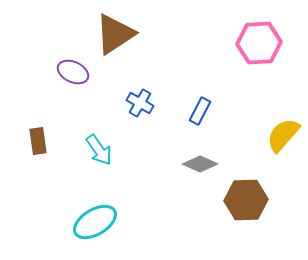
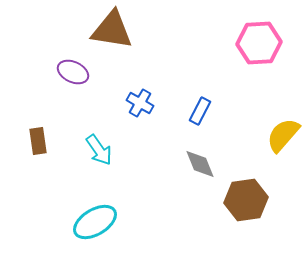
brown triangle: moved 3 px left, 4 px up; rotated 42 degrees clockwise
gray diamond: rotated 44 degrees clockwise
brown hexagon: rotated 6 degrees counterclockwise
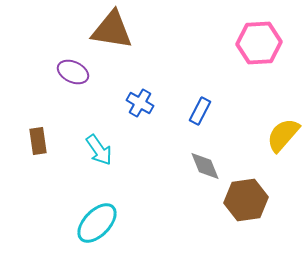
gray diamond: moved 5 px right, 2 px down
cyan ellipse: moved 2 px right, 1 px down; rotated 15 degrees counterclockwise
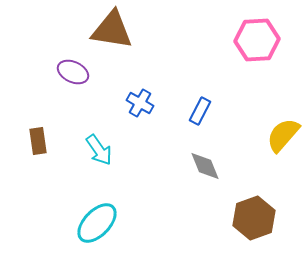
pink hexagon: moved 2 px left, 3 px up
brown hexagon: moved 8 px right, 18 px down; rotated 12 degrees counterclockwise
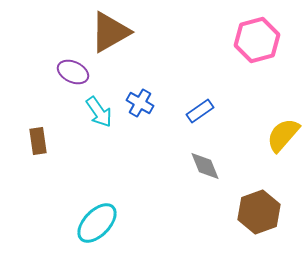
brown triangle: moved 2 px left, 2 px down; rotated 39 degrees counterclockwise
pink hexagon: rotated 12 degrees counterclockwise
blue rectangle: rotated 28 degrees clockwise
cyan arrow: moved 38 px up
brown hexagon: moved 5 px right, 6 px up
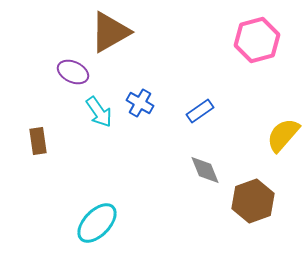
gray diamond: moved 4 px down
brown hexagon: moved 6 px left, 11 px up
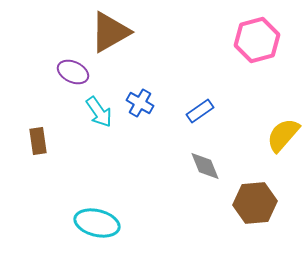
gray diamond: moved 4 px up
brown hexagon: moved 2 px right, 2 px down; rotated 15 degrees clockwise
cyan ellipse: rotated 60 degrees clockwise
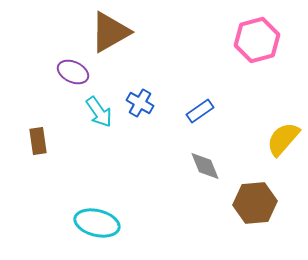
yellow semicircle: moved 4 px down
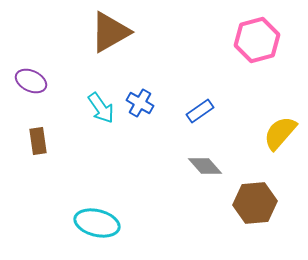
purple ellipse: moved 42 px left, 9 px down
cyan arrow: moved 2 px right, 4 px up
yellow semicircle: moved 3 px left, 6 px up
gray diamond: rotated 20 degrees counterclockwise
